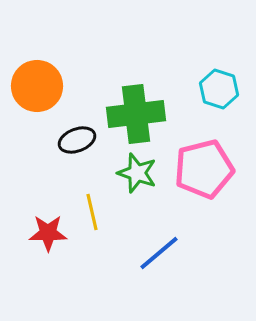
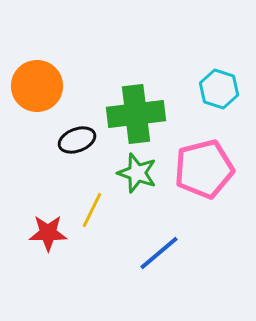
yellow line: moved 2 px up; rotated 39 degrees clockwise
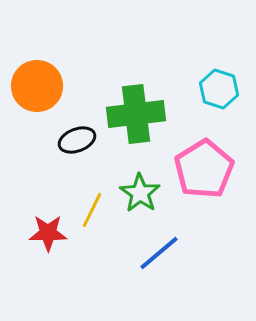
pink pentagon: rotated 18 degrees counterclockwise
green star: moved 3 px right, 20 px down; rotated 15 degrees clockwise
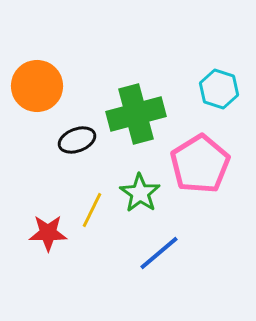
green cross: rotated 8 degrees counterclockwise
pink pentagon: moved 4 px left, 5 px up
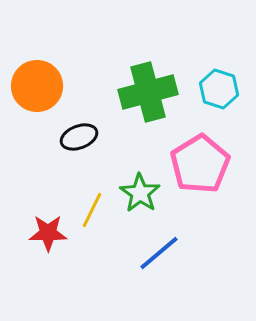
green cross: moved 12 px right, 22 px up
black ellipse: moved 2 px right, 3 px up
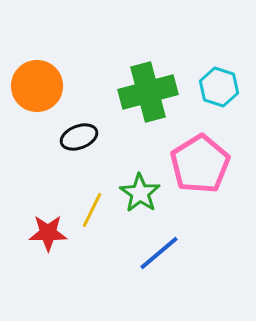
cyan hexagon: moved 2 px up
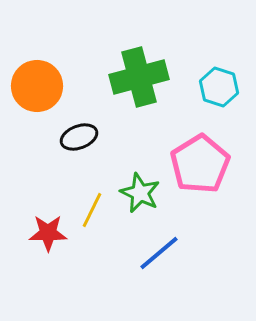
green cross: moved 9 px left, 15 px up
green star: rotated 9 degrees counterclockwise
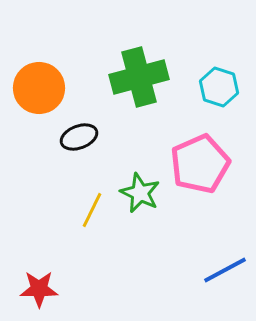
orange circle: moved 2 px right, 2 px down
pink pentagon: rotated 8 degrees clockwise
red star: moved 9 px left, 56 px down
blue line: moved 66 px right, 17 px down; rotated 12 degrees clockwise
